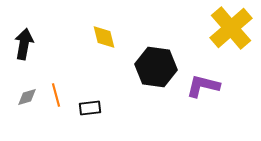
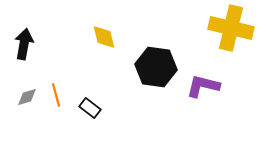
yellow cross: rotated 36 degrees counterclockwise
black rectangle: rotated 45 degrees clockwise
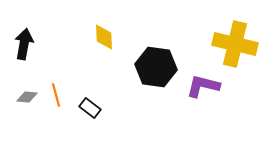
yellow cross: moved 4 px right, 16 px down
yellow diamond: rotated 12 degrees clockwise
gray diamond: rotated 20 degrees clockwise
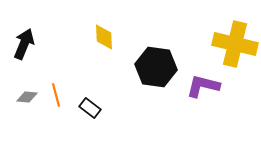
black arrow: rotated 12 degrees clockwise
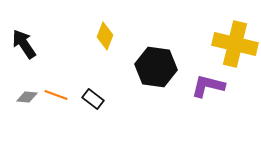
yellow diamond: moved 1 px right, 1 px up; rotated 24 degrees clockwise
black arrow: rotated 56 degrees counterclockwise
purple L-shape: moved 5 px right
orange line: rotated 55 degrees counterclockwise
black rectangle: moved 3 px right, 9 px up
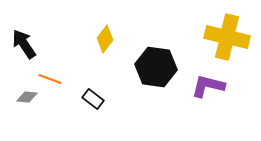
yellow diamond: moved 3 px down; rotated 16 degrees clockwise
yellow cross: moved 8 px left, 7 px up
orange line: moved 6 px left, 16 px up
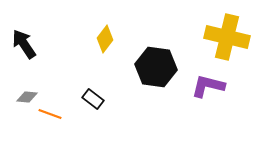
orange line: moved 35 px down
